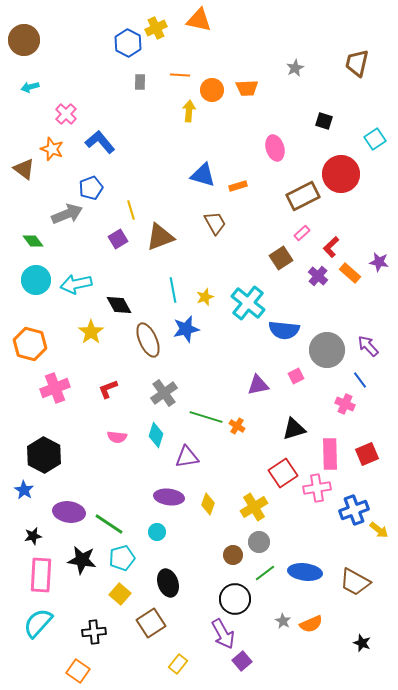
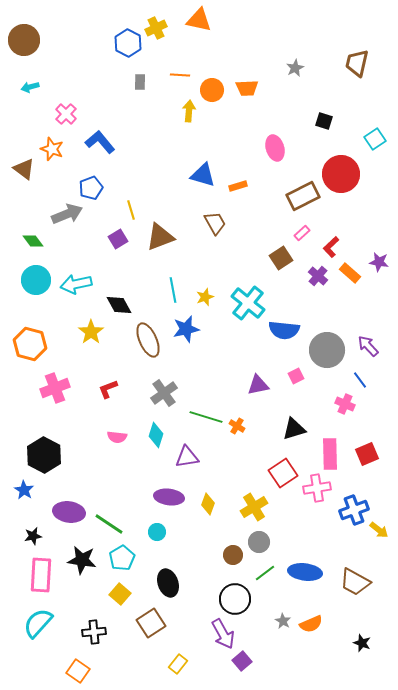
cyan pentagon at (122, 558): rotated 15 degrees counterclockwise
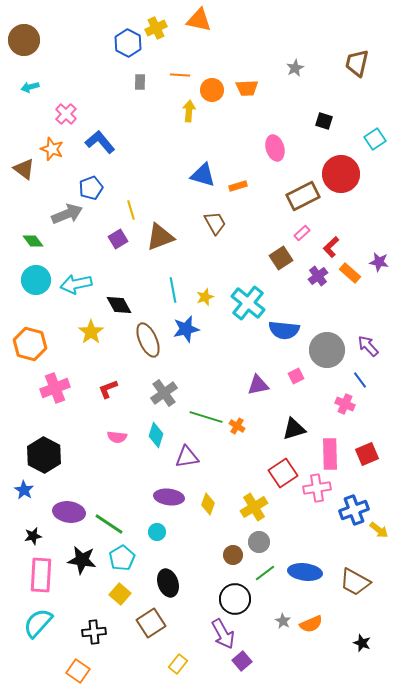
purple cross at (318, 276): rotated 12 degrees clockwise
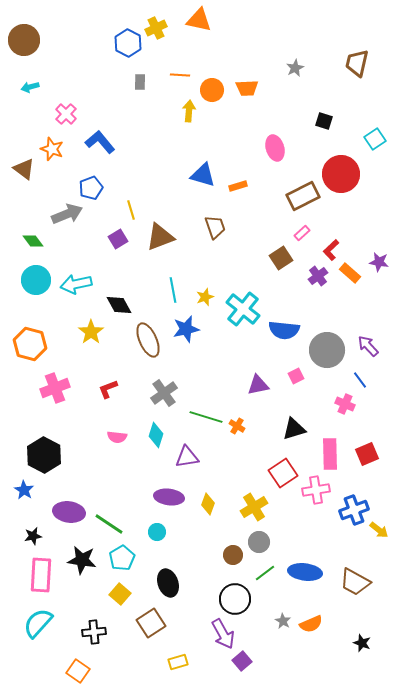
brown trapezoid at (215, 223): moved 4 px down; rotated 10 degrees clockwise
red L-shape at (331, 247): moved 3 px down
cyan cross at (248, 303): moved 5 px left, 6 px down
pink cross at (317, 488): moved 1 px left, 2 px down
yellow rectangle at (178, 664): moved 2 px up; rotated 36 degrees clockwise
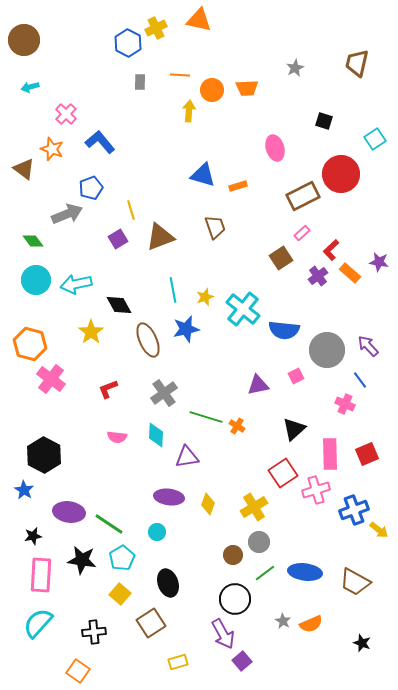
pink cross at (55, 388): moved 4 px left, 9 px up; rotated 32 degrees counterclockwise
black triangle at (294, 429): rotated 25 degrees counterclockwise
cyan diamond at (156, 435): rotated 15 degrees counterclockwise
pink cross at (316, 490): rotated 8 degrees counterclockwise
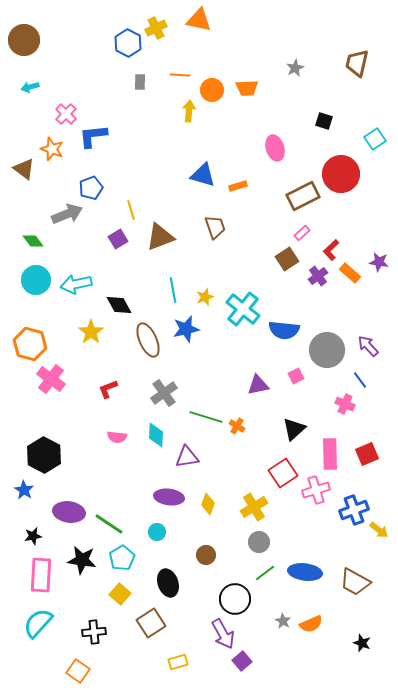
blue L-shape at (100, 142): moved 7 px left, 6 px up; rotated 56 degrees counterclockwise
brown square at (281, 258): moved 6 px right, 1 px down
brown circle at (233, 555): moved 27 px left
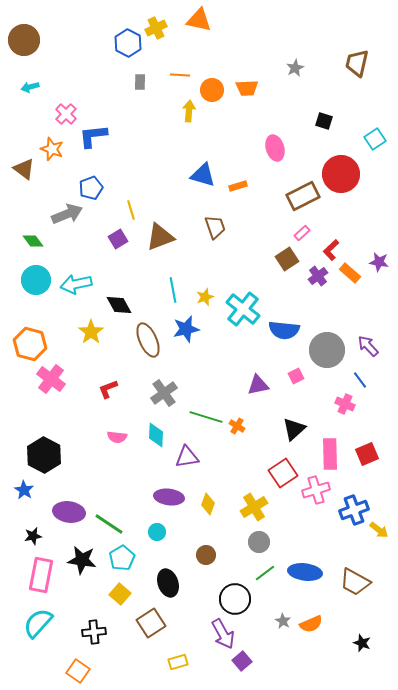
pink rectangle at (41, 575): rotated 8 degrees clockwise
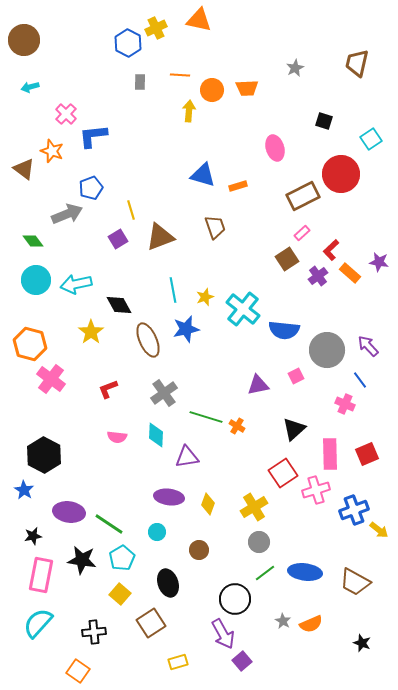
cyan square at (375, 139): moved 4 px left
orange star at (52, 149): moved 2 px down
brown circle at (206, 555): moved 7 px left, 5 px up
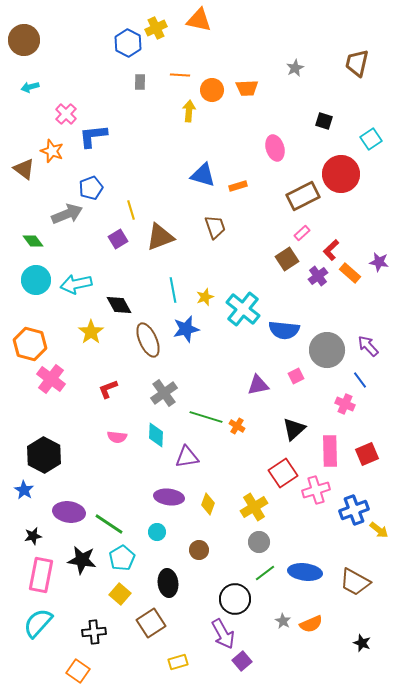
pink rectangle at (330, 454): moved 3 px up
black ellipse at (168, 583): rotated 12 degrees clockwise
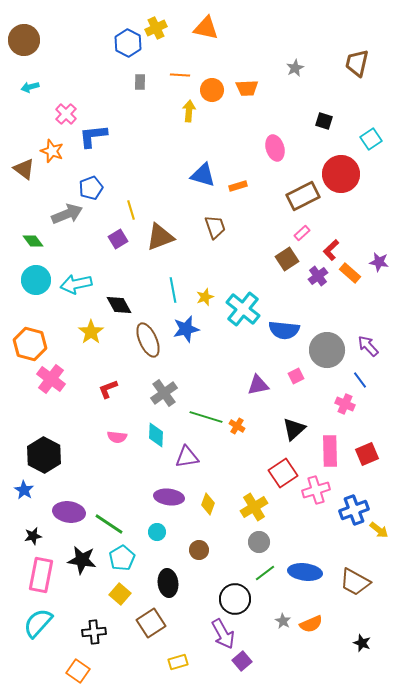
orange triangle at (199, 20): moved 7 px right, 8 px down
